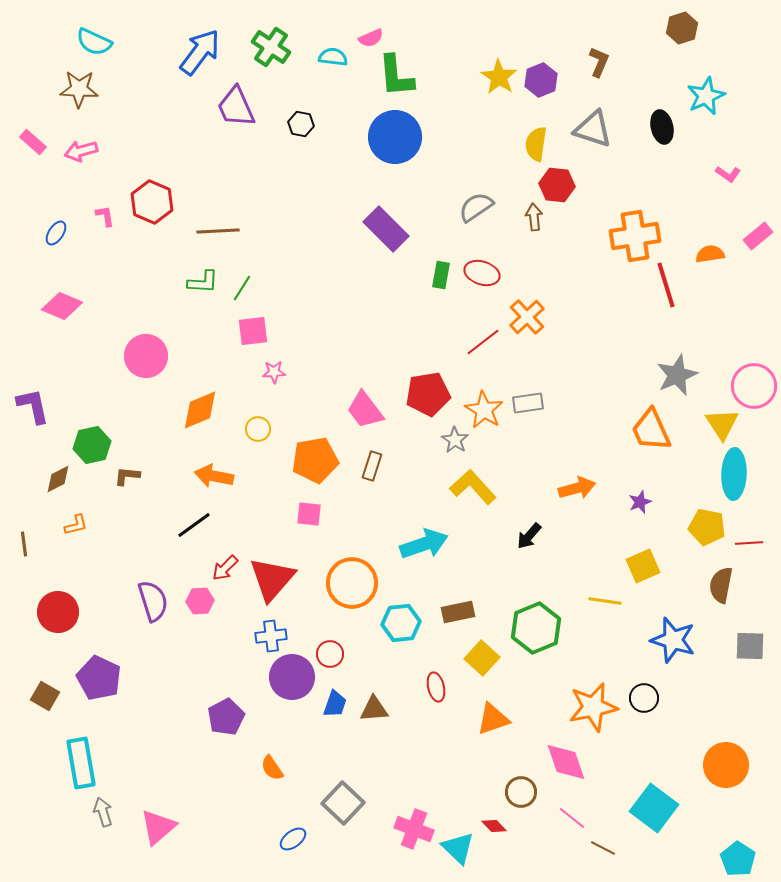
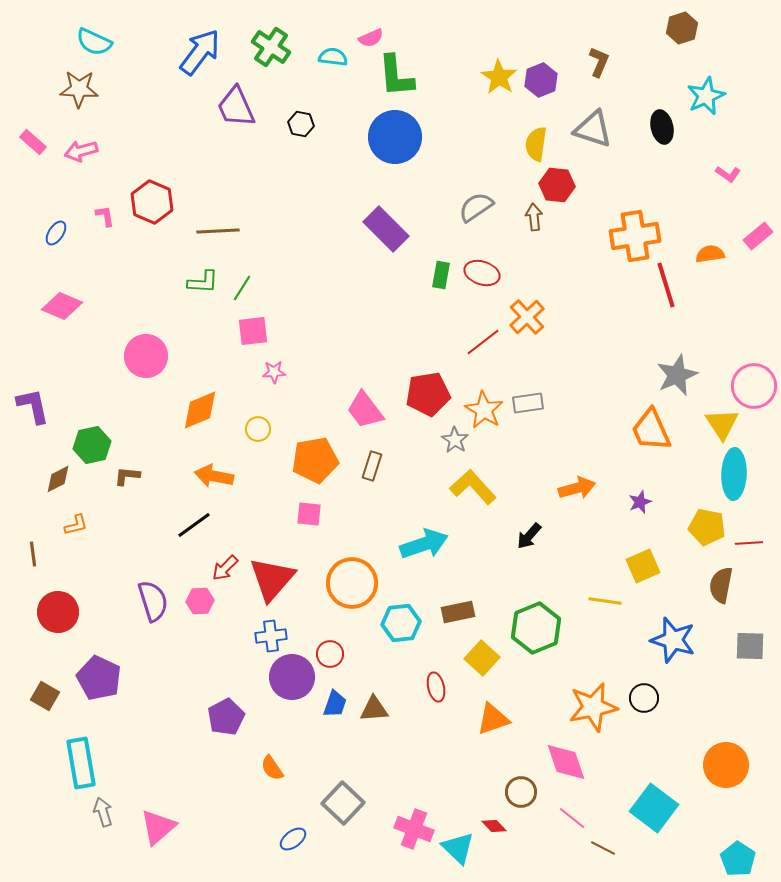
brown line at (24, 544): moved 9 px right, 10 px down
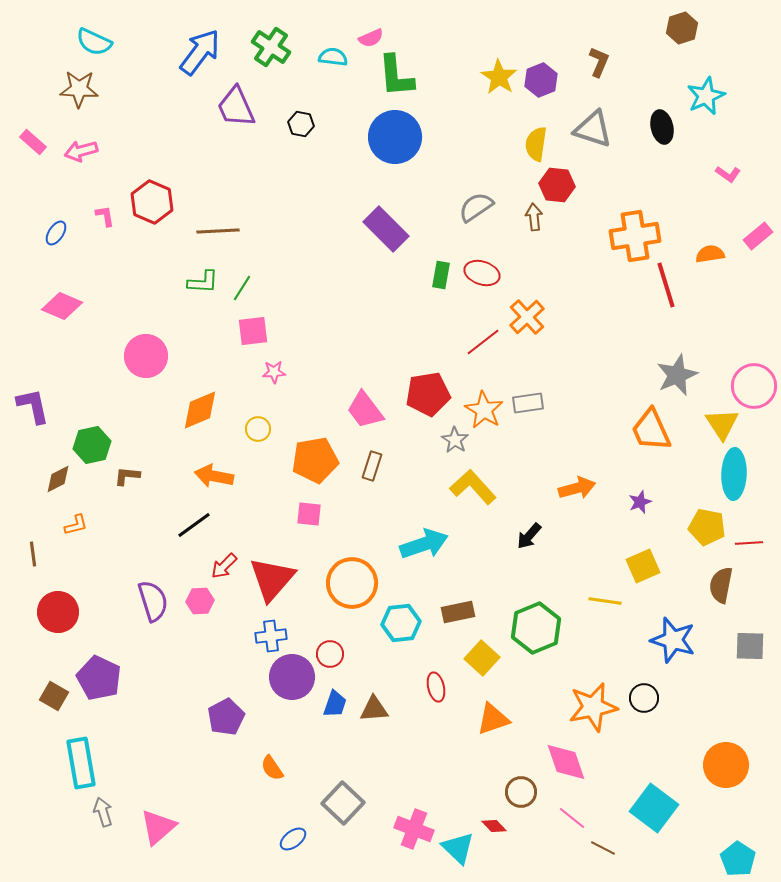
red arrow at (225, 568): moved 1 px left, 2 px up
brown square at (45, 696): moved 9 px right
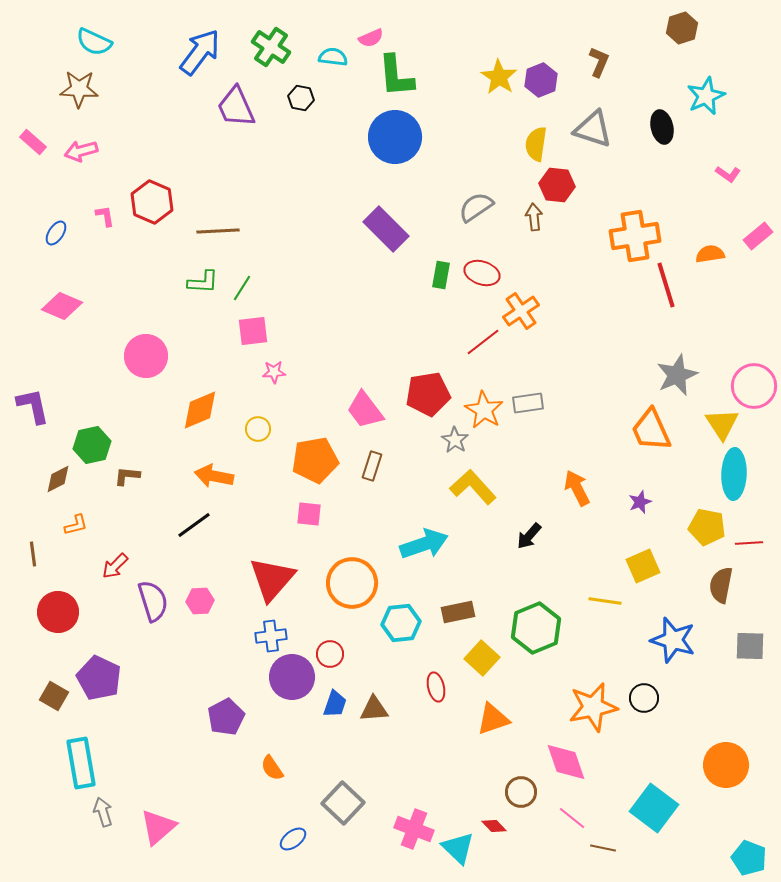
black hexagon at (301, 124): moved 26 px up
orange cross at (527, 317): moved 6 px left, 6 px up; rotated 9 degrees clockwise
orange arrow at (577, 488): rotated 102 degrees counterclockwise
red arrow at (224, 566): moved 109 px left
brown line at (603, 848): rotated 15 degrees counterclockwise
cyan pentagon at (738, 859): moved 11 px right, 1 px up; rotated 12 degrees counterclockwise
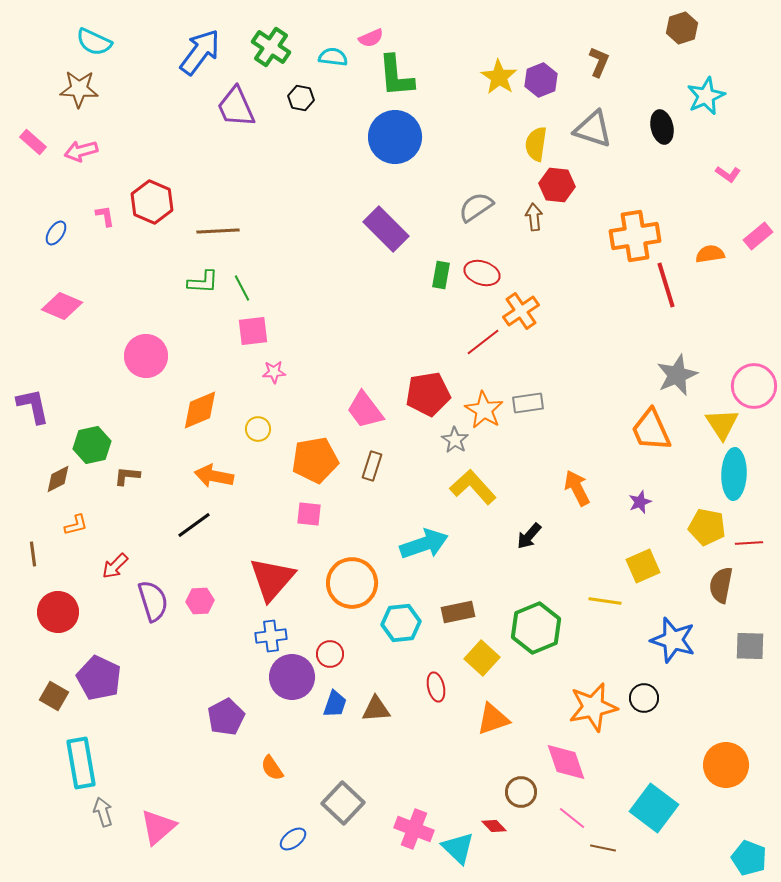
green line at (242, 288): rotated 60 degrees counterclockwise
brown triangle at (374, 709): moved 2 px right
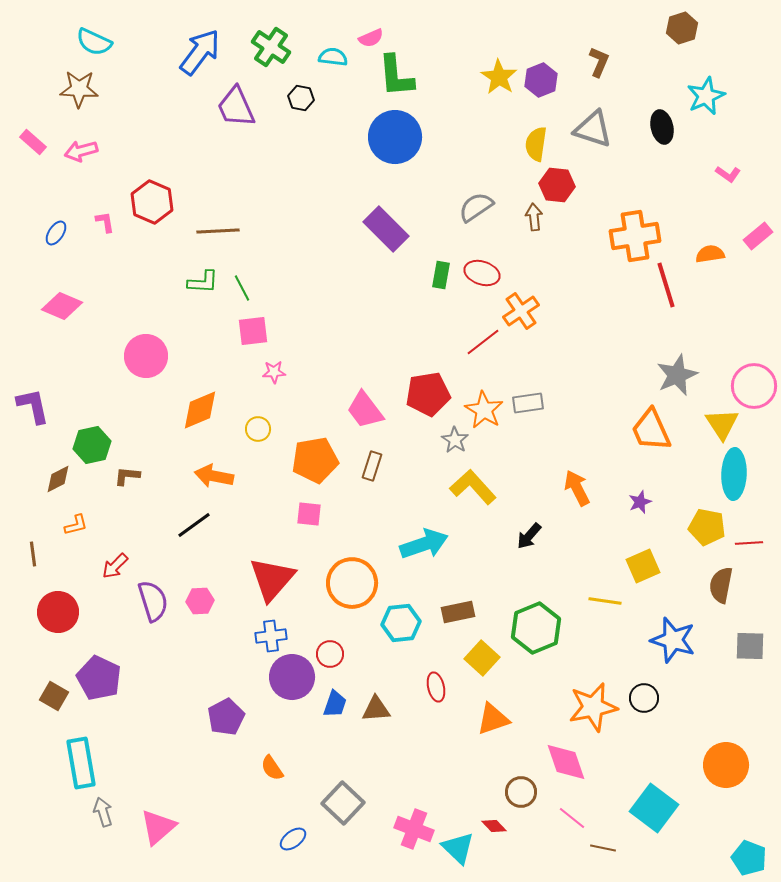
pink L-shape at (105, 216): moved 6 px down
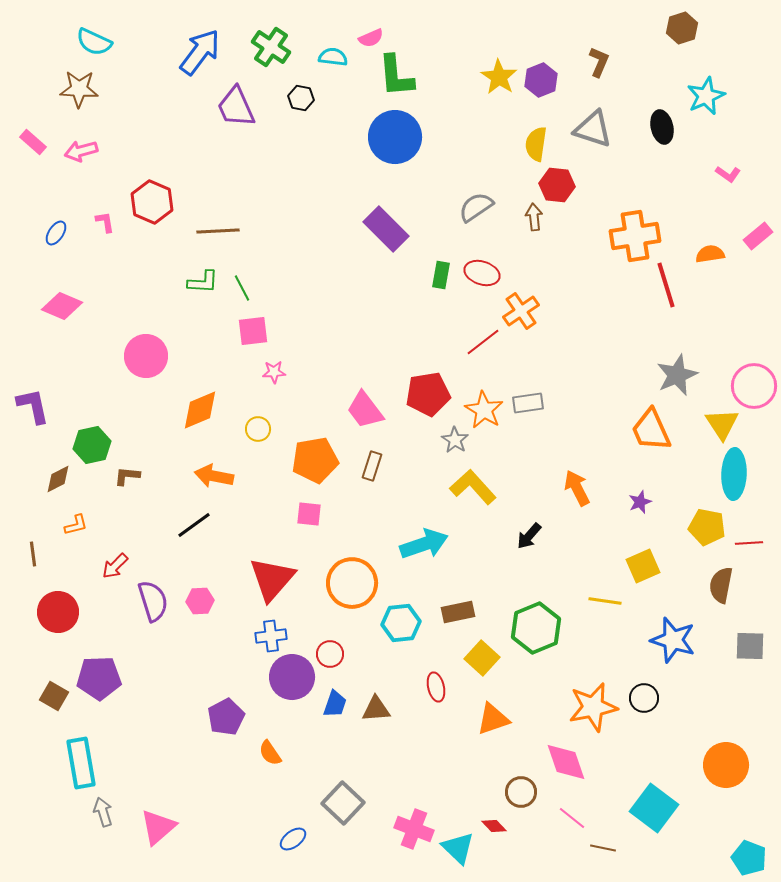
purple pentagon at (99, 678): rotated 27 degrees counterclockwise
orange semicircle at (272, 768): moved 2 px left, 15 px up
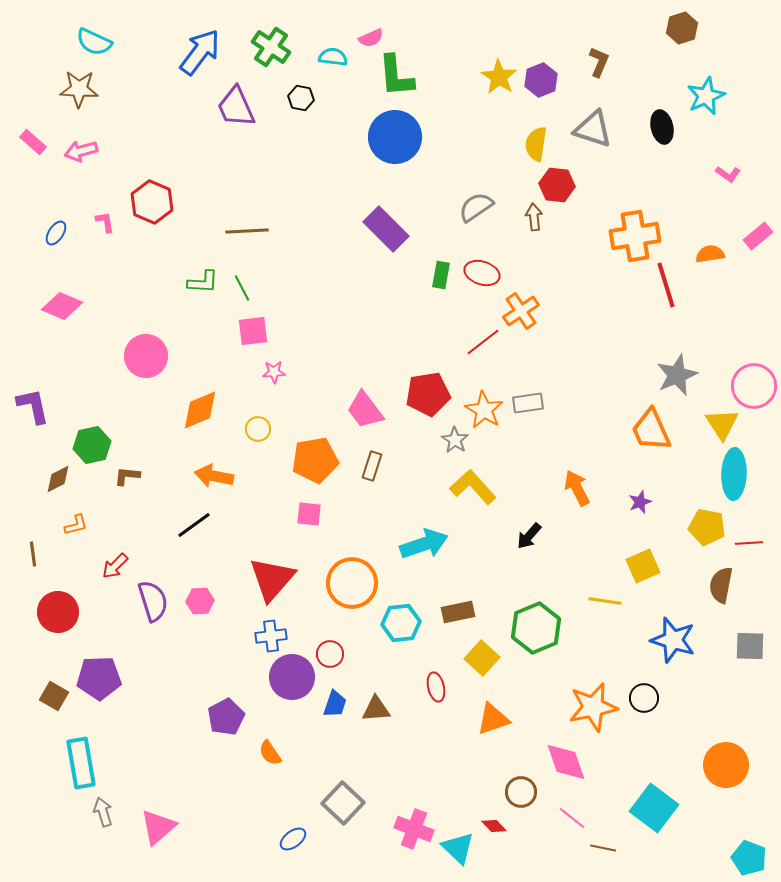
brown line at (218, 231): moved 29 px right
